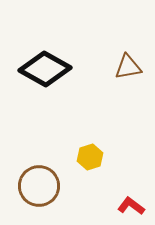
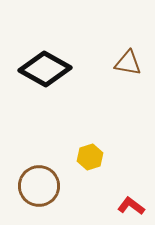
brown triangle: moved 4 px up; rotated 20 degrees clockwise
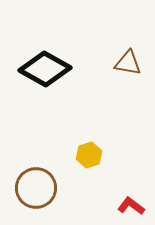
yellow hexagon: moved 1 px left, 2 px up
brown circle: moved 3 px left, 2 px down
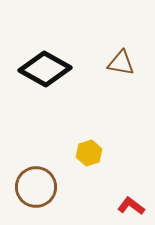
brown triangle: moved 7 px left
yellow hexagon: moved 2 px up
brown circle: moved 1 px up
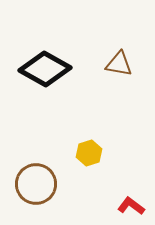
brown triangle: moved 2 px left, 1 px down
brown circle: moved 3 px up
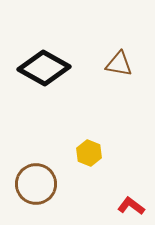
black diamond: moved 1 px left, 1 px up
yellow hexagon: rotated 20 degrees counterclockwise
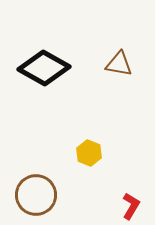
brown circle: moved 11 px down
red L-shape: rotated 84 degrees clockwise
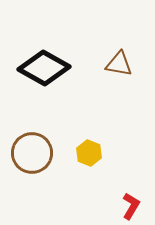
brown circle: moved 4 px left, 42 px up
